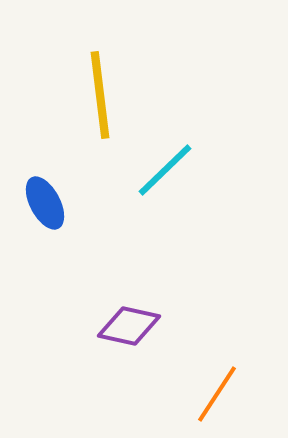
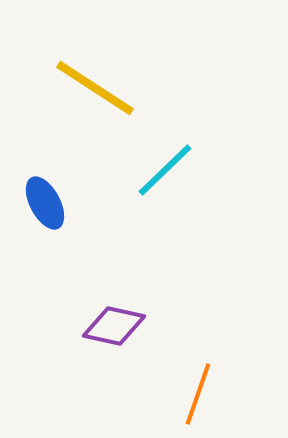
yellow line: moved 5 px left, 7 px up; rotated 50 degrees counterclockwise
purple diamond: moved 15 px left
orange line: moved 19 px left; rotated 14 degrees counterclockwise
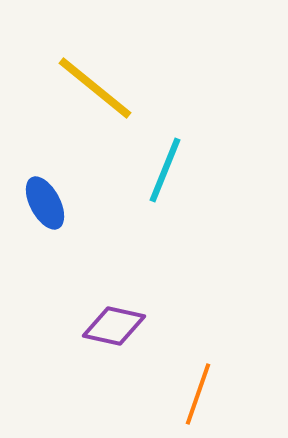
yellow line: rotated 6 degrees clockwise
cyan line: rotated 24 degrees counterclockwise
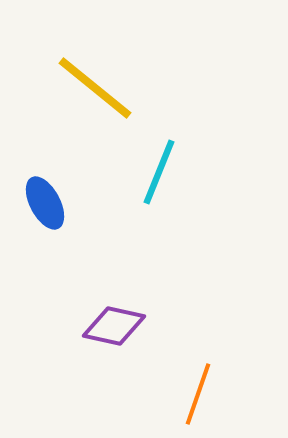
cyan line: moved 6 px left, 2 px down
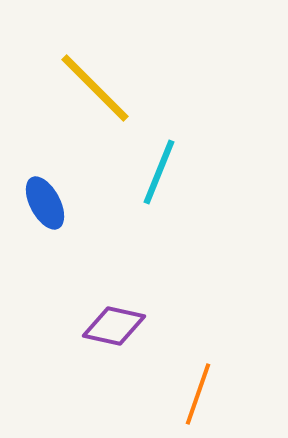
yellow line: rotated 6 degrees clockwise
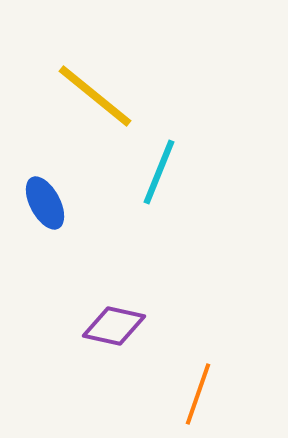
yellow line: moved 8 px down; rotated 6 degrees counterclockwise
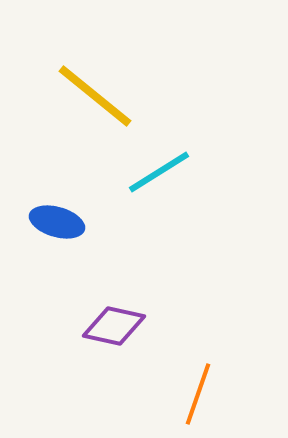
cyan line: rotated 36 degrees clockwise
blue ellipse: moved 12 px right, 19 px down; rotated 46 degrees counterclockwise
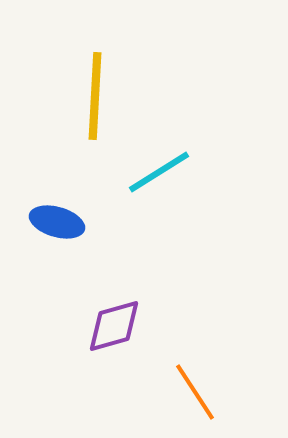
yellow line: rotated 54 degrees clockwise
purple diamond: rotated 28 degrees counterclockwise
orange line: moved 3 px left, 2 px up; rotated 52 degrees counterclockwise
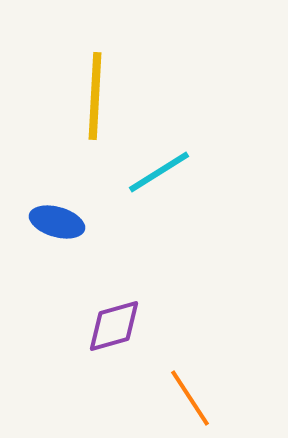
orange line: moved 5 px left, 6 px down
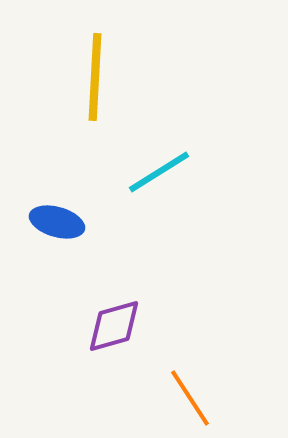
yellow line: moved 19 px up
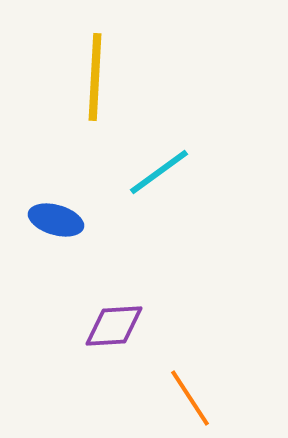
cyan line: rotated 4 degrees counterclockwise
blue ellipse: moved 1 px left, 2 px up
purple diamond: rotated 12 degrees clockwise
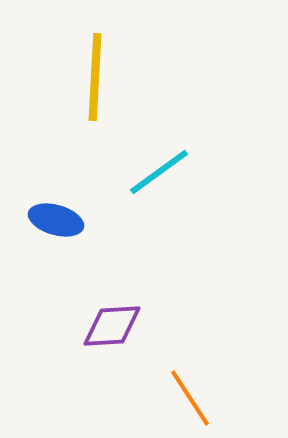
purple diamond: moved 2 px left
